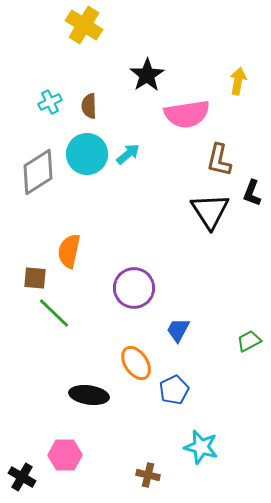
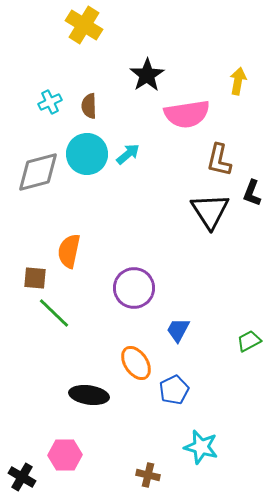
gray diamond: rotated 18 degrees clockwise
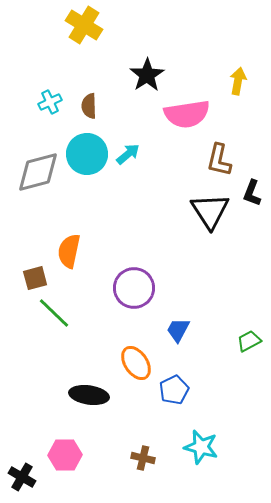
brown square: rotated 20 degrees counterclockwise
brown cross: moved 5 px left, 17 px up
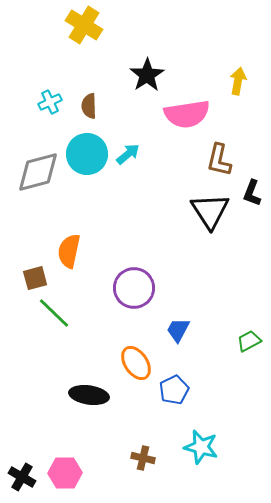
pink hexagon: moved 18 px down
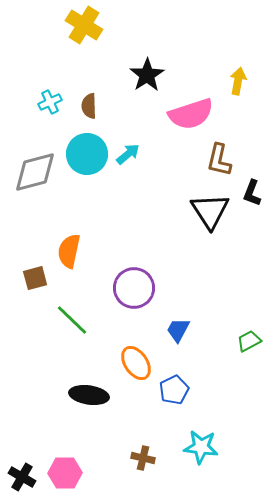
pink semicircle: moved 4 px right; rotated 9 degrees counterclockwise
gray diamond: moved 3 px left
green line: moved 18 px right, 7 px down
cyan star: rotated 8 degrees counterclockwise
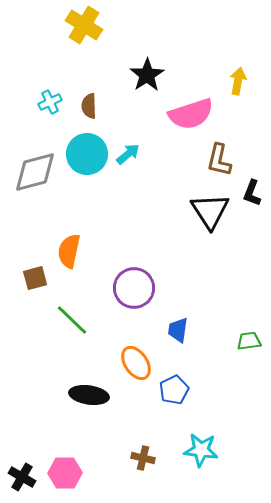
blue trapezoid: rotated 20 degrees counterclockwise
green trapezoid: rotated 20 degrees clockwise
cyan star: moved 3 px down
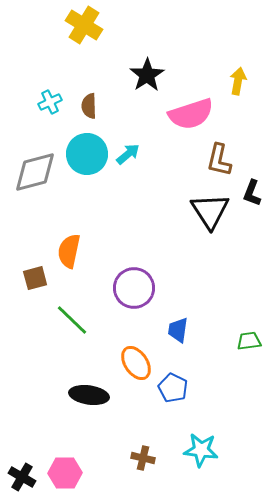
blue pentagon: moved 1 px left, 2 px up; rotated 20 degrees counterclockwise
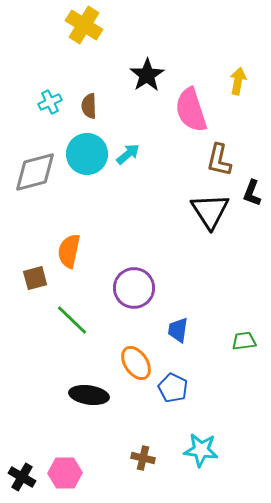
pink semicircle: moved 4 px up; rotated 90 degrees clockwise
green trapezoid: moved 5 px left
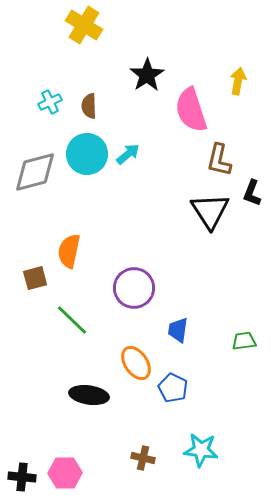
black cross: rotated 24 degrees counterclockwise
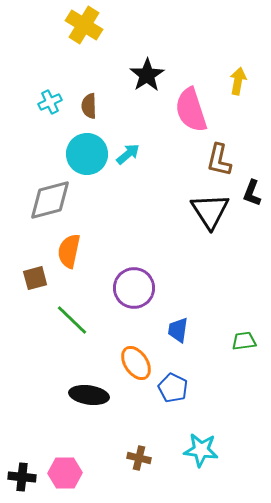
gray diamond: moved 15 px right, 28 px down
brown cross: moved 4 px left
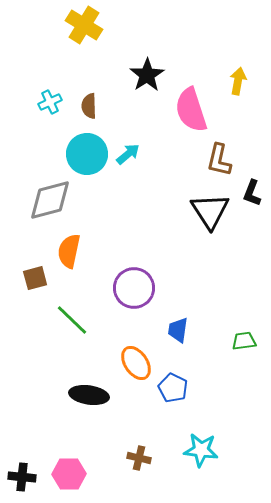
pink hexagon: moved 4 px right, 1 px down
